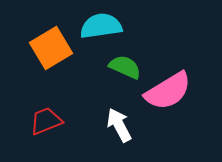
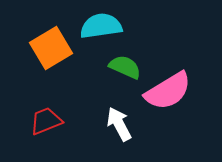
white arrow: moved 1 px up
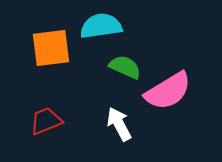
orange square: rotated 24 degrees clockwise
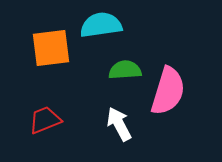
cyan semicircle: moved 1 px up
green semicircle: moved 3 px down; rotated 28 degrees counterclockwise
pink semicircle: rotated 42 degrees counterclockwise
red trapezoid: moved 1 px left, 1 px up
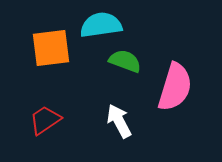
green semicircle: moved 9 px up; rotated 24 degrees clockwise
pink semicircle: moved 7 px right, 4 px up
red trapezoid: rotated 12 degrees counterclockwise
white arrow: moved 3 px up
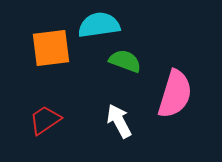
cyan semicircle: moved 2 px left
pink semicircle: moved 7 px down
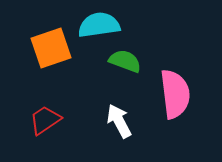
orange square: rotated 12 degrees counterclockwise
pink semicircle: rotated 24 degrees counterclockwise
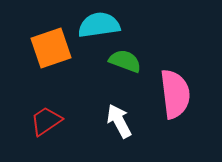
red trapezoid: moved 1 px right, 1 px down
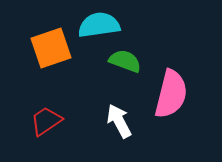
pink semicircle: moved 4 px left; rotated 21 degrees clockwise
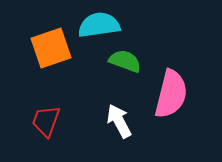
red trapezoid: rotated 36 degrees counterclockwise
